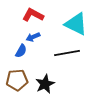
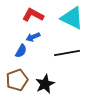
cyan triangle: moved 4 px left, 6 px up
brown pentagon: rotated 15 degrees counterclockwise
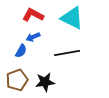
black star: moved 2 px up; rotated 18 degrees clockwise
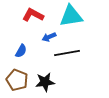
cyan triangle: moved 1 px left, 2 px up; rotated 35 degrees counterclockwise
blue arrow: moved 16 px right
brown pentagon: rotated 30 degrees counterclockwise
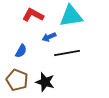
black star: rotated 24 degrees clockwise
